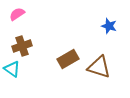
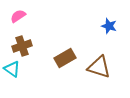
pink semicircle: moved 1 px right, 2 px down
brown rectangle: moved 3 px left, 1 px up
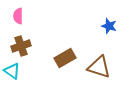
pink semicircle: rotated 56 degrees counterclockwise
brown cross: moved 1 px left
cyan triangle: moved 2 px down
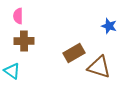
brown cross: moved 3 px right, 5 px up; rotated 18 degrees clockwise
brown rectangle: moved 9 px right, 5 px up
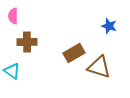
pink semicircle: moved 5 px left
brown cross: moved 3 px right, 1 px down
